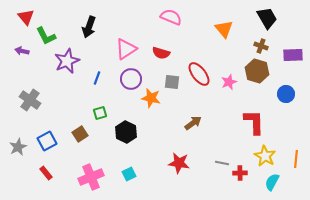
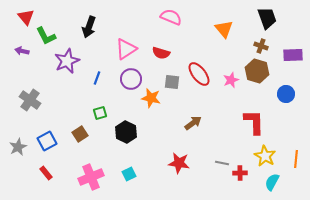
black trapezoid: rotated 10 degrees clockwise
pink star: moved 2 px right, 2 px up
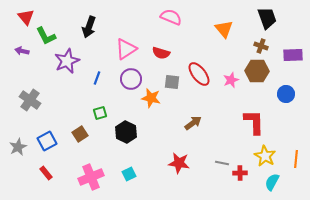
brown hexagon: rotated 15 degrees counterclockwise
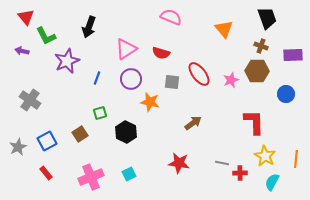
orange star: moved 1 px left, 4 px down
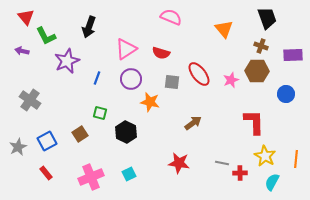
green square: rotated 32 degrees clockwise
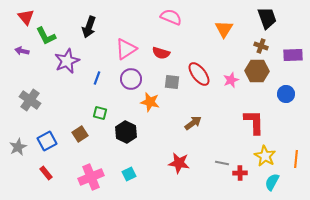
orange triangle: rotated 12 degrees clockwise
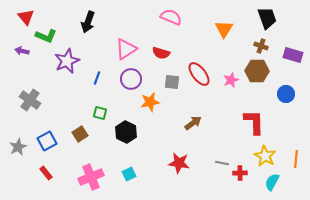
black arrow: moved 1 px left, 5 px up
green L-shape: rotated 40 degrees counterclockwise
purple rectangle: rotated 18 degrees clockwise
orange star: rotated 24 degrees counterclockwise
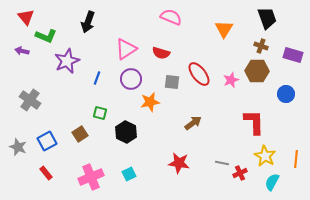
gray star: rotated 24 degrees counterclockwise
red cross: rotated 24 degrees counterclockwise
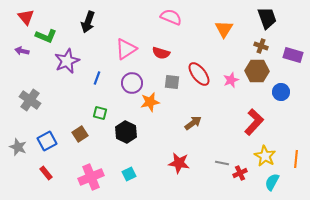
purple circle: moved 1 px right, 4 px down
blue circle: moved 5 px left, 2 px up
red L-shape: rotated 44 degrees clockwise
